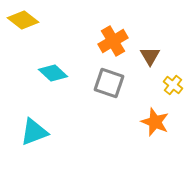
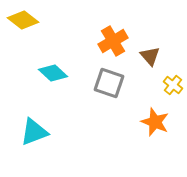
brown triangle: rotated 10 degrees counterclockwise
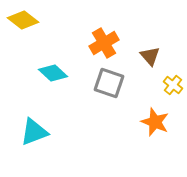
orange cross: moved 9 px left, 2 px down
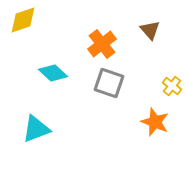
yellow diamond: rotated 56 degrees counterclockwise
orange cross: moved 2 px left, 1 px down; rotated 8 degrees counterclockwise
brown triangle: moved 26 px up
yellow cross: moved 1 px left, 1 px down
cyan triangle: moved 2 px right, 3 px up
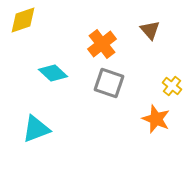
orange star: moved 1 px right, 3 px up
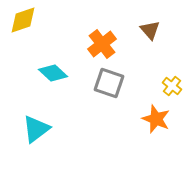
cyan triangle: rotated 16 degrees counterclockwise
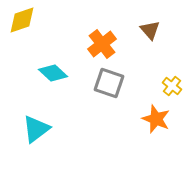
yellow diamond: moved 1 px left
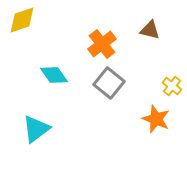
brown triangle: rotated 35 degrees counterclockwise
cyan diamond: moved 1 px right, 2 px down; rotated 12 degrees clockwise
gray square: rotated 20 degrees clockwise
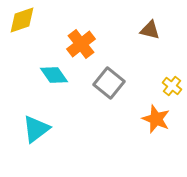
orange cross: moved 21 px left
